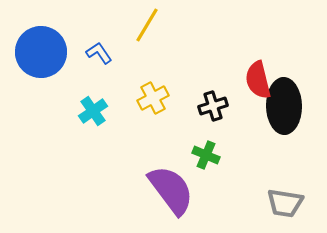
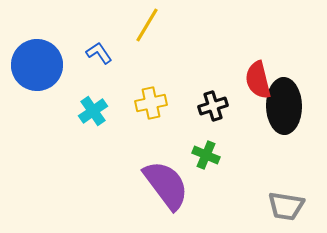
blue circle: moved 4 px left, 13 px down
yellow cross: moved 2 px left, 5 px down; rotated 16 degrees clockwise
purple semicircle: moved 5 px left, 5 px up
gray trapezoid: moved 1 px right, 3 px down
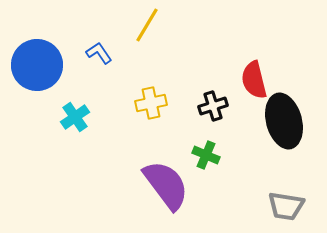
red semicircle: moved 4 px left
black ellipse: moved 15 px down; rotated 14 degrees counterclockwise
cyan cross: moved 18 px left, 6 px down
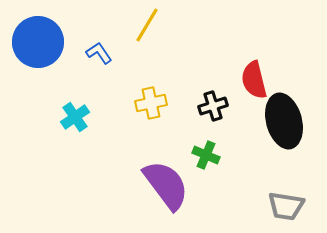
blue circle: moved 1 px right, 23 px up
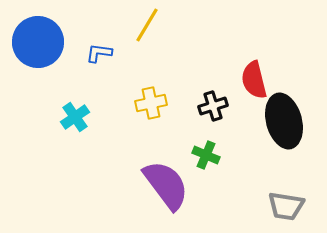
blue L-shape: rotated 48 degrees counterclockwise
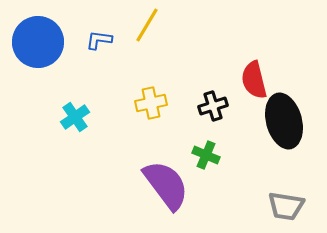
blue L-shape: moved 13 px up
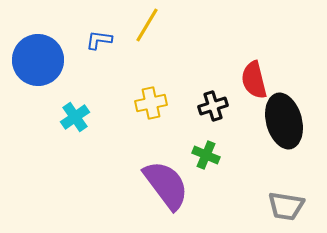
blue circle: moved 18 px down
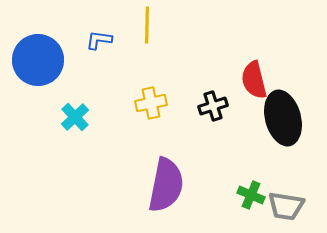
yellow line: rotated 30 degrees counterclockwise
cyan cross: rotated 8 degrees counterclockwise
black ellipse: moved 1 px left, 3 px up
green cross: moved 45 px right, 40 px down
purple semicircle: rotated 48 degrees clockwise
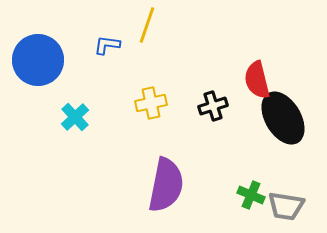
yellow line: rotated 18 degrees clockwise
blue L-shape: moved 8 px right, 5 px down
red semicircle: moved 3 px right
black ellipse: rotated 16 degrees counterclockwise
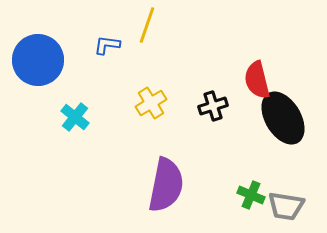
yellow cross: rotated 20 degrees counterclockwise
cyan cross: rotated 8 degrees counterclockwise
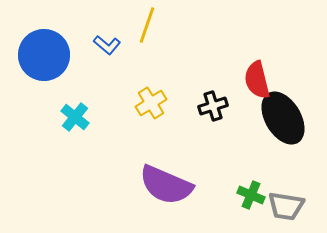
blue L-shape: rotated 148 degrees counterclockwise
blue circle: moved 6 px right, 5 px up
purple semicircle: rotated 102 degrees clockwise
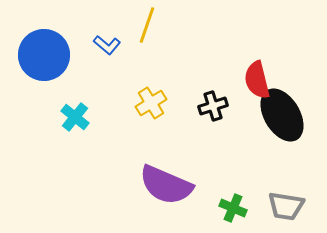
black ellipse: moved 1 px left, 3 px up
green cross: moved 18 px left, 13 px down
